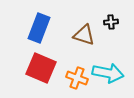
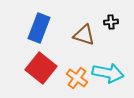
red square: rotated 16 degrees clockwise
orange cross: rotated 15 degrees clockwise
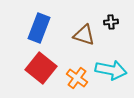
cyan arrow: moved 3 px right, 3 px up
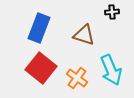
black cross: moved 1 px right, 10 px up
cyan arrow: rotated 56 degrees clockwise
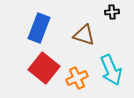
red square: moved 3 px right
orange cross: rotated 30 degrees clockwise
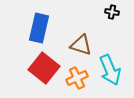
black cross: rotated 16 degrees clockwise
blue rectangle: rotated 8 degrees counterclockwise
brown triangle: moved 3 px left, 10 px down
cyan arrow: moved 1 px left
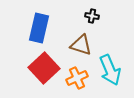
black cross: moved 20 px left, 4 px down
red square: rotated 8 degrees clockwise
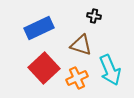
black cross: moved 2 px right
blue rectangle: rotated 52 degrees clockwise
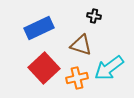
cyan arrow: moved 1 px left, 2 px up; rotated 76 degrees clockwise
orange cross: rotated 10 degrees clockwise
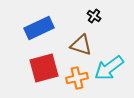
black cross: rotated 24 degrees clockwise
red square: rotated 28 degrees clockwise
